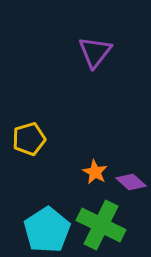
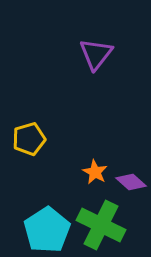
purple triangle: moved 1 px right, 2 px down
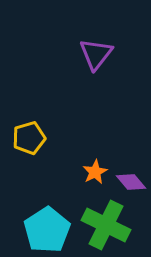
yellow pentagon: moved 1 px up
orange star: rotated 15 degrees clockwise
purple diamond: rotated 8 degrees clockwise
green cross: moved 5 px right
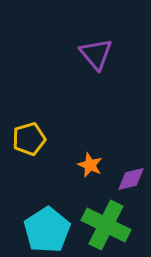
purple triangle: rotated 18 degrees counterclockwise
yellow pentagon: moved 1 px down
orange star: moved 5 px left, 7 px up; rotated 20 degrees counterclockwise
purple diamond: moved 3 px up; rotated 64 degrees counterclockwise
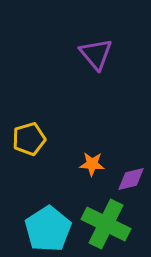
orange star: moved 2 px right, 1 px up; rotated 20 degrees counterclockwise
green cross: moved 1 px up
cyan pentagon: moved 1 px right, 1 px up
